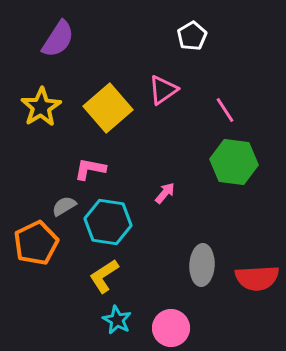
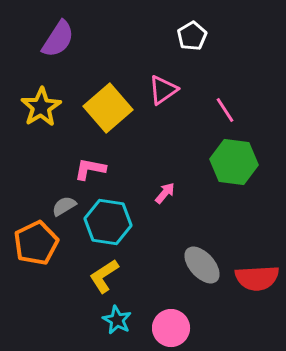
gray ellipse: rotated 45 degrees counterclockwise
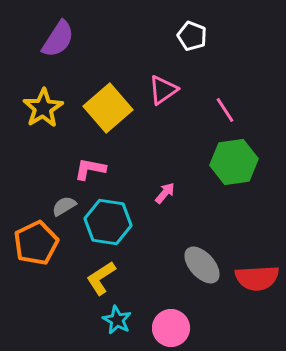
white pentagon: rotated 20 degrees counterclockwise
yellow star: moved 2 px right, 1 px down
green hexagon: rotated 15 degrees counterclockwise
yellow L-shape: moved 3 px left, 2 px down
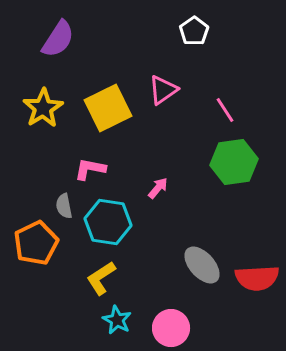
white pentagon: moved 2 px right, 5 px up; rotated 16 degrees clockwise
yellow square: rotated 15 degrees clockwise
pink arrow: moved 7 px left, 5 px up
gray semicircle: rotated 70 degrees counterclockwise
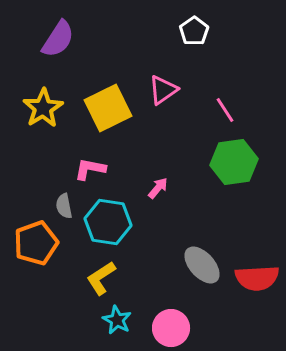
orange pentagon: rotated 6 degrees clockwise
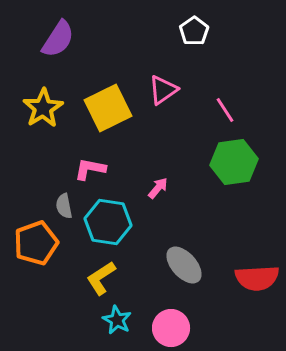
gray ellipse: moved 18 px left
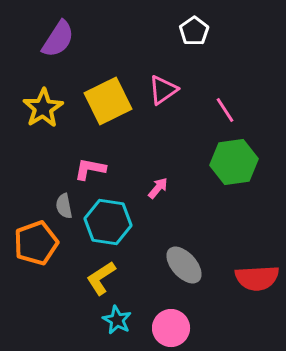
yellow square: moved 7 px up
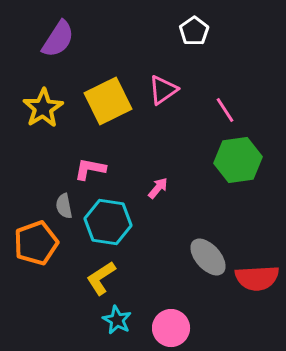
green hexagon: moved 4 px right, 2 px up
gray ellipse: moved 24 px right, 8 px up
